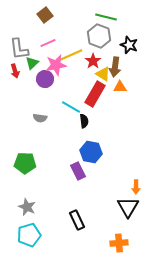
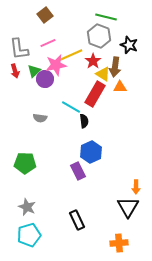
green triangle: moved 2 px right, 8 px down
blue hexagon: rotated 25 degrees clockwise
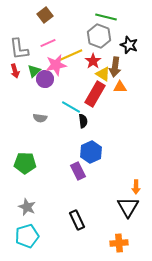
black semicircle: moved 1 px left
cyan pentagon: moved 2 px left, 1 px down
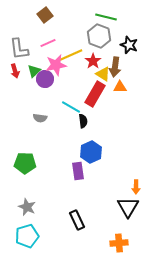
purple rectangle: rotated 18 degrees clockwise
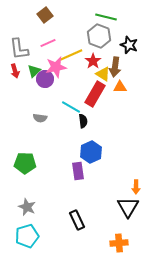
pink star: moved 2 px down
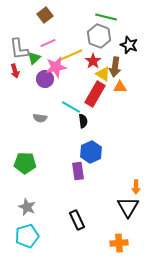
green triangle: moved 13 px up
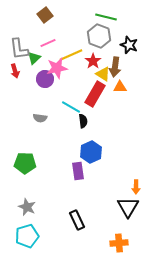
pink star: moved 1 px right, 1 px down
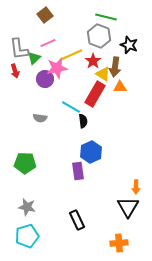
gray star: rotated 12 degrees counterclockwise
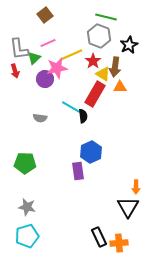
black star: rotated 24 degrees clockwise
black semicircle: moved 5 px up
black rectangle: moved 22 px right, 17 px down
